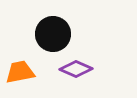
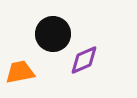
purple diamond: moved 8 px right, 9 px up; rotated 48 degrees counterclockwise
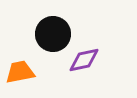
purple diamond: rotated 12 degrees clockwise
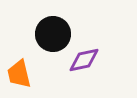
orange trapezoid: moved 1 px left, 2 px down; rotated 92 degrees counterclockwise
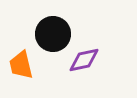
orange trapezoid: moved 2 px right, 9 px up
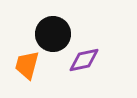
orange trapezoid: moved 6 px right; rotated 28 degrees clockwise
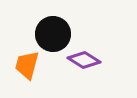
purple diamond: rotated 44 degrees clockwise
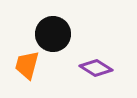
purple diamond: moved 12 px right, 8 px down
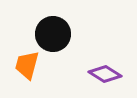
purple diamond: moved 9 px right, 6 px down
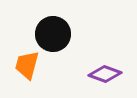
purple diamond: rotated 12 degrees counterclockwise
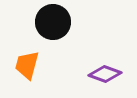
black circle: moved 12 px up
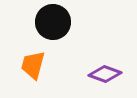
orange trapezoid: moved 6 px right
